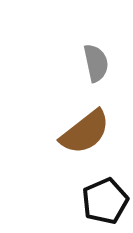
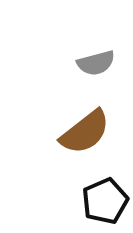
gray semicircle: rotated 87 degrees clockwise
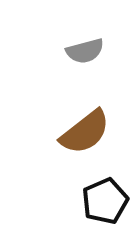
gray semicircle: moved 11 px left, 12 px up
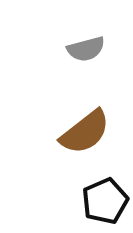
gray semicircle: moved 1 px right, 2 px up
